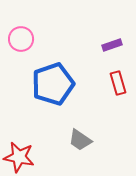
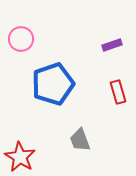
red rectangle: moved 9 px down
gray trapezoid: rotated 35 degrees clockwise
red star: moved 1 px right; rotated 20 degrees clockwise
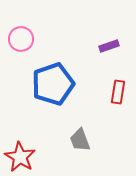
purple rectangle: moved 3 px left, 1 px down
red rectangle: rotated 25 degrees clockwise
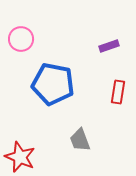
blue pentagon: rotated 30 degrees clockwise
red star: rotated 8 degrees counterclockwise
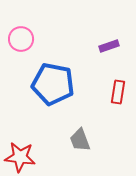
red star: rotated 16 degrees counterclockwise
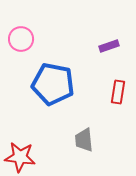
gray trapezoid: moved 4 px right; rotated 15 degrees clockwise
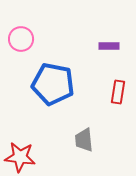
purple rectangle: rotated 18 degrees clockwise
